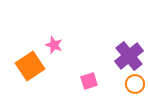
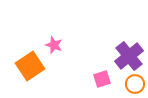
pink square: moved 13 px right, 2 px up
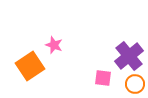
pink square: moved 1 px right, 1 px up; rotated 24 degrees clockwise
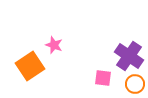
purple cross: rotated 16 degrees counterclockwise
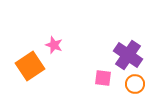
purple cross: moved 1 px left, 1 px up
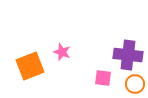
pink star: moved 8 px right, 7 px down
purple cross: rotated 28 degrees counterclockwise
orange square: rotated 12 degrees clockwise
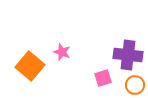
orange square: rotated 28 degrees counterclockwise
pink square: rotated 24 degrees counterclockwise
orange circle: moved 1 px down
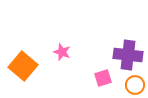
orange square: moved 7 px left
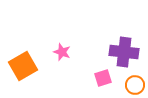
purple cross: moved 4 px left, 3 px up
orange square: rotated 20 degrees clockwise
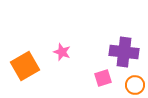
orange square: moved 2 px right
